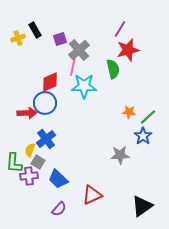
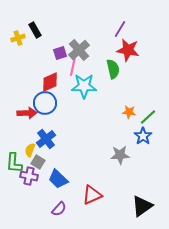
purple square: moved 14 px down
red star: rotated 25 degrees clockwise
purple cross: rotated 18 degrees clockwise
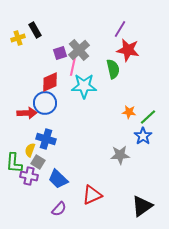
blue cross: rotated 36 degrees counterclockwise
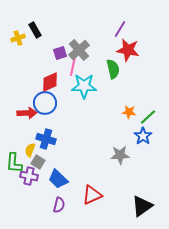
purple semicircle: moved 4 px up; rotated 28 degrees counterclockwise
